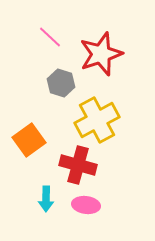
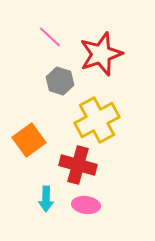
gray hexagon: moved 1 px left, 2 px up
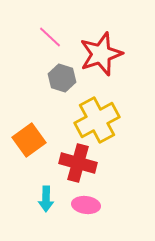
gray hexagon: moved 2 px right, 3 px up
red cross: moved 2 px up
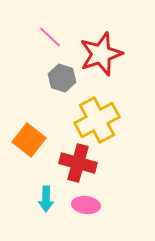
orange square: rotated 16 degrees counterclockwise
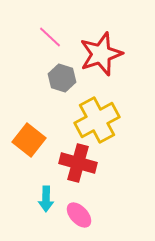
pink ellipse: moved 7 px left, 10 px down; rotated 40 degrees clockwise
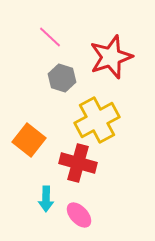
red star: moved 10 px right, 3 px down
